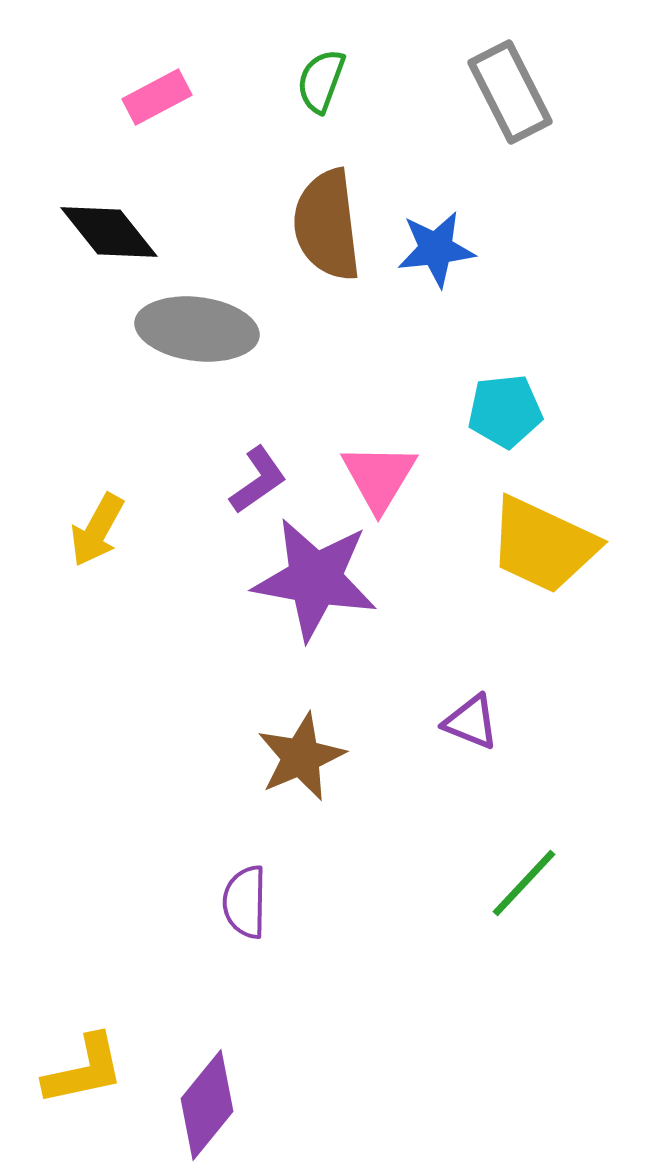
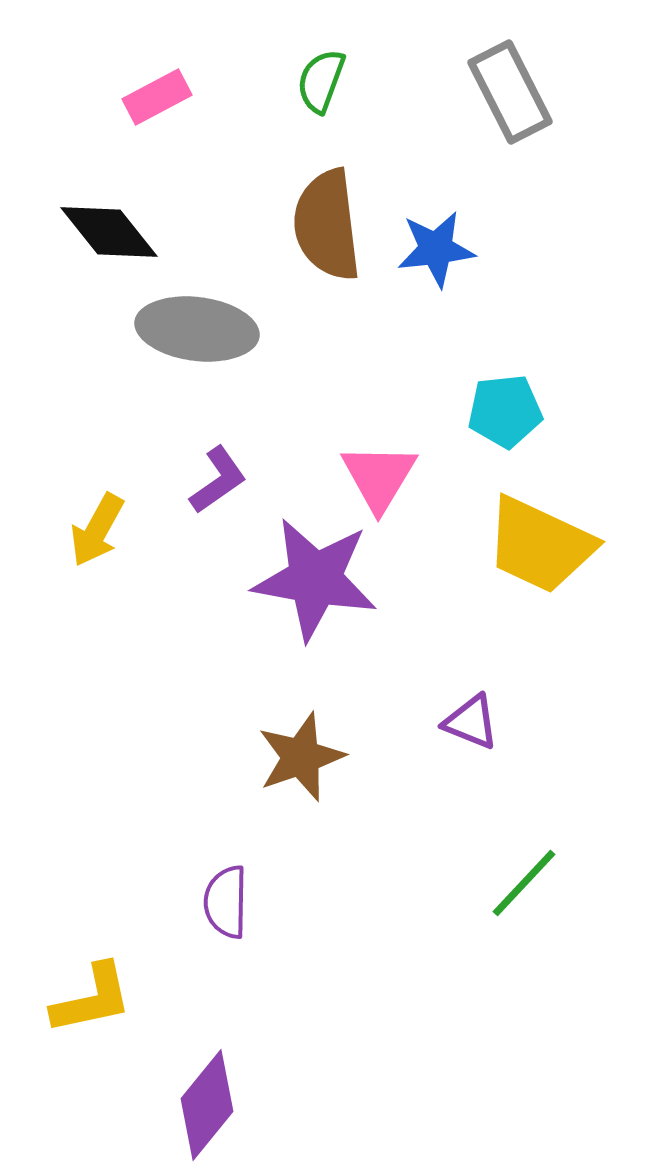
purple L-shape: moved 40 px left
yellow trapezoid: moved 3 px left
brown star: rotated 4 degrees clockwise
purple semicircle: moved 19 px left
yellow L-shape: moved 8 px right, 71 px up
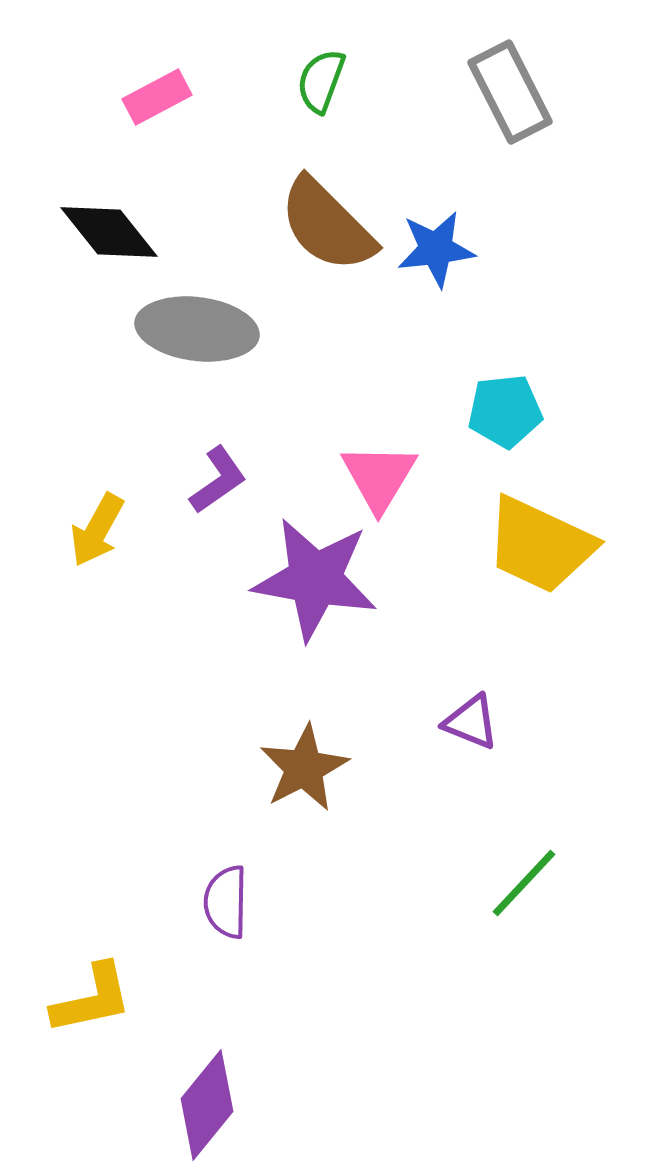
brown semicircle: rotated 38 degrees counterclockwise
brown star: moved 3 px right, 11 px down; rotated 8 degrees counterclockwise
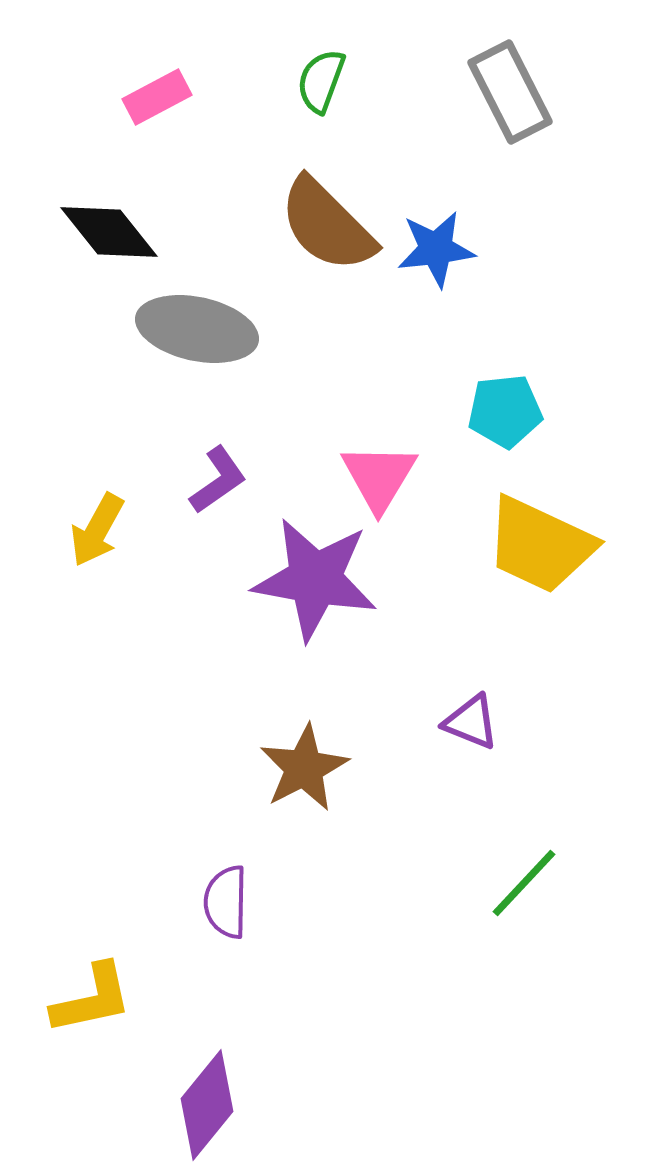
gray ellipse: rotated 5 degrees clockwise
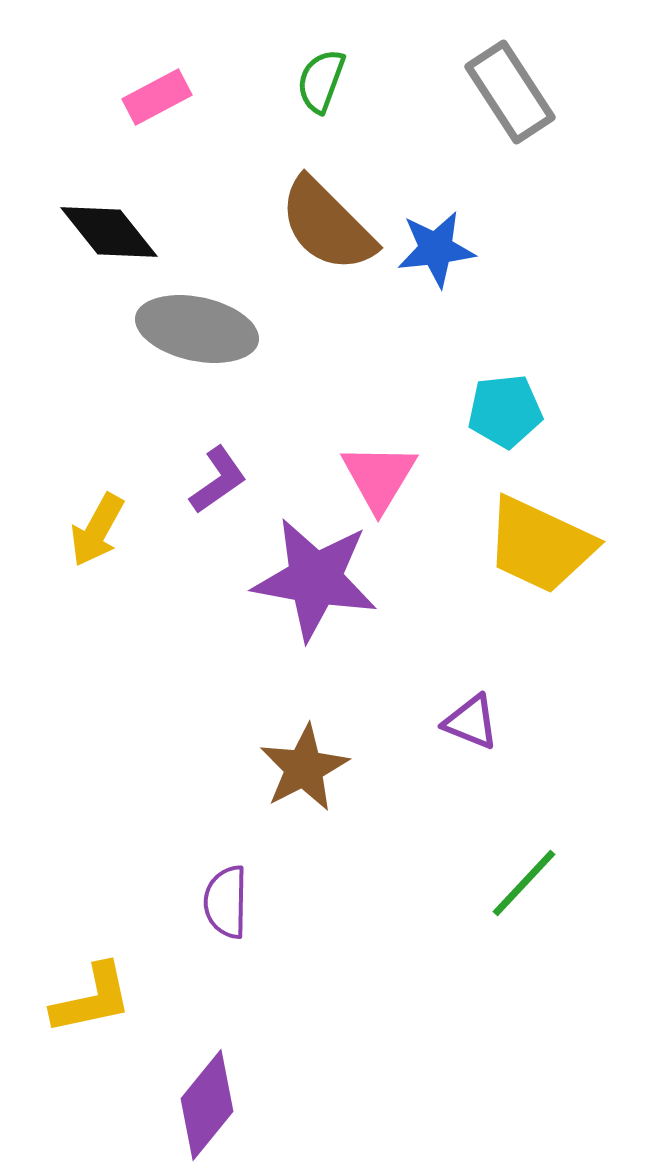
gray rectangle: rotated 6 degrees counterclockwise
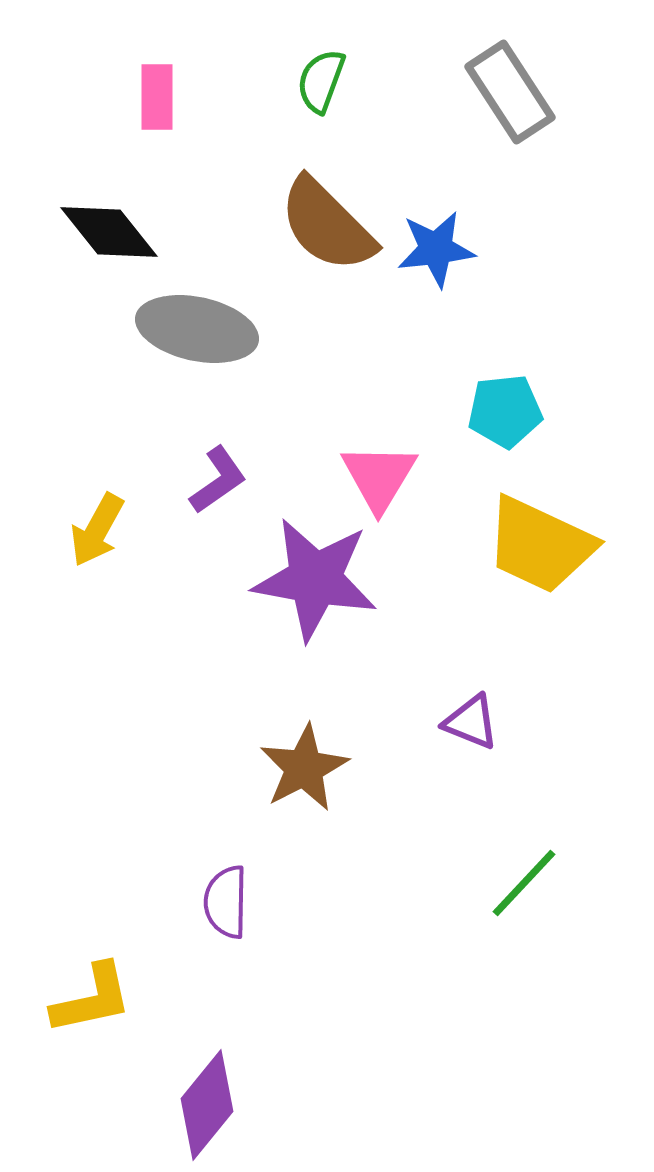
pink rectangle: rotated 62 degrees counterclockwise
